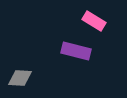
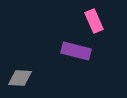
pink rectangle: rotated 35 degrees clockwise
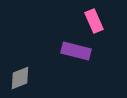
gray diamond: rotated 25 degrees counterclockwise
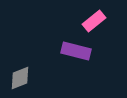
pink rectangle: rotated 75 degrees clockwise
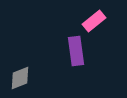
purple rectangle: rotated 68 degrees clockwise
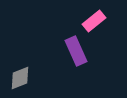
purple rectangle: rotated 16 degrees counterclockwise
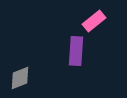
purple rectangle: rotated 28 degrees clockwise
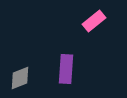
purple rectangle: moved 10 px left, 18 px down
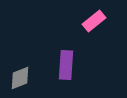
purple rectangle: moved 4 px up
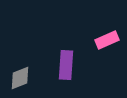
pink rectangle: moved 13 px right, 19 px down; rotated 15 degrees clockwise
